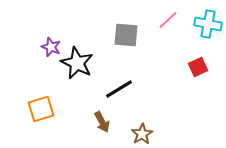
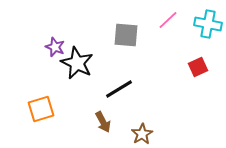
purple star: moved 4 px right
brown arrow: moved 1 px right
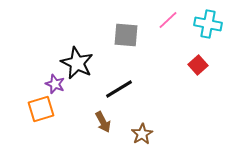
purple star: moved 37 px down
red square: moved 2 px up; rotated 18 degrees counterclockwise
